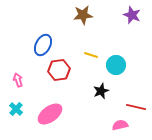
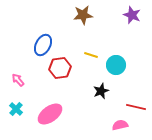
red hexagon: moved 1 px right, 2 px up
pink arrow: rotated 24 degrees counterclockwise
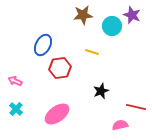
yellow line: moved 1 px right, 3 px up
cyan circle: moved 4 px left, 39 px up
pink arrow: moved 3 px left, 1 px down; rotated 24 degrees counterclockwise
pink ellipse: moved 7 px right
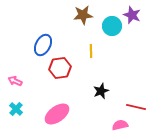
yellow line: moved 1 px left, 1 px up; rotated 72 degrees clockwise
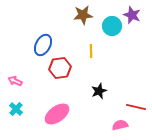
black star: moved 2 px left
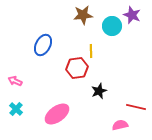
red hexagon: moved 17 px right
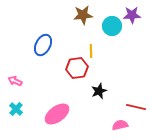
purple star: rotated 24 degrees counterclockwise
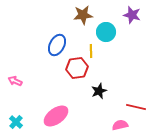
purple star: rotated 18 degrees clockwise
cyan circle: moved 6 px left, 6 px down
blue ellipse: moved 14 px right
cyan cross: moved 13 px down
pink ellipse: moved 1 px left, 2 px down
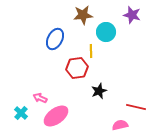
blue ellipse: moved 2 px left, 6 px up
pink arrow: moved 25 px right, 17 px down
cyan cross: moved 5 px right, 9 px up
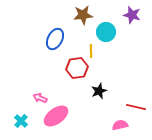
cyan cross: moved 8 px down
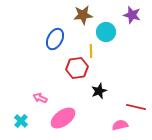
pink ellipse: moved 7 px right, 2 px down
